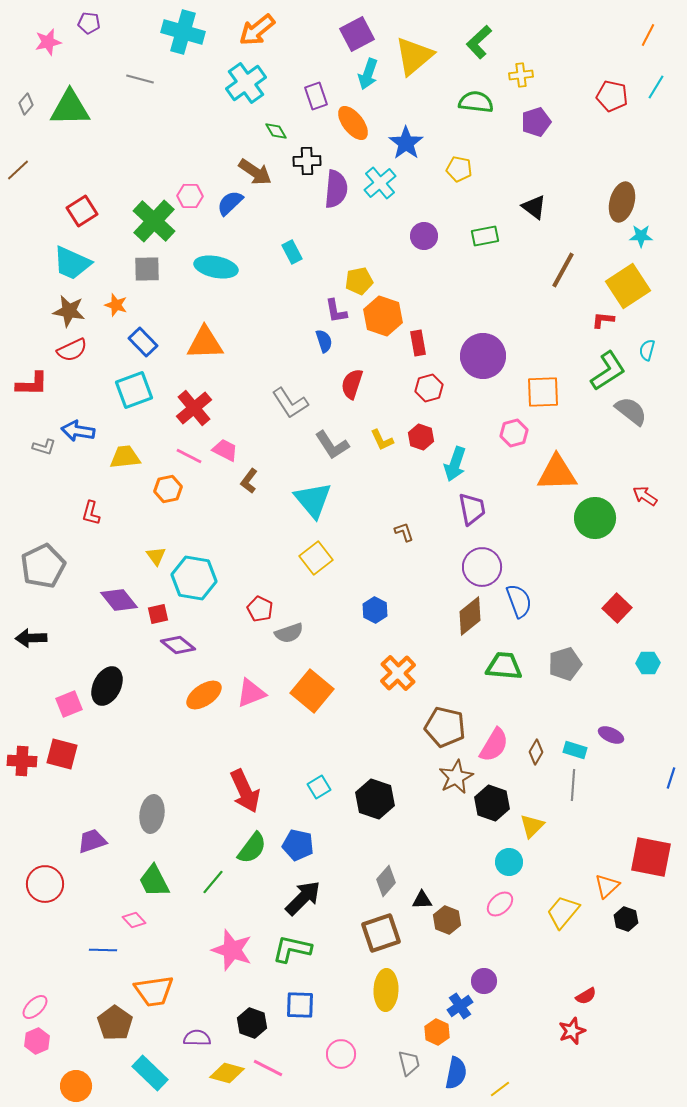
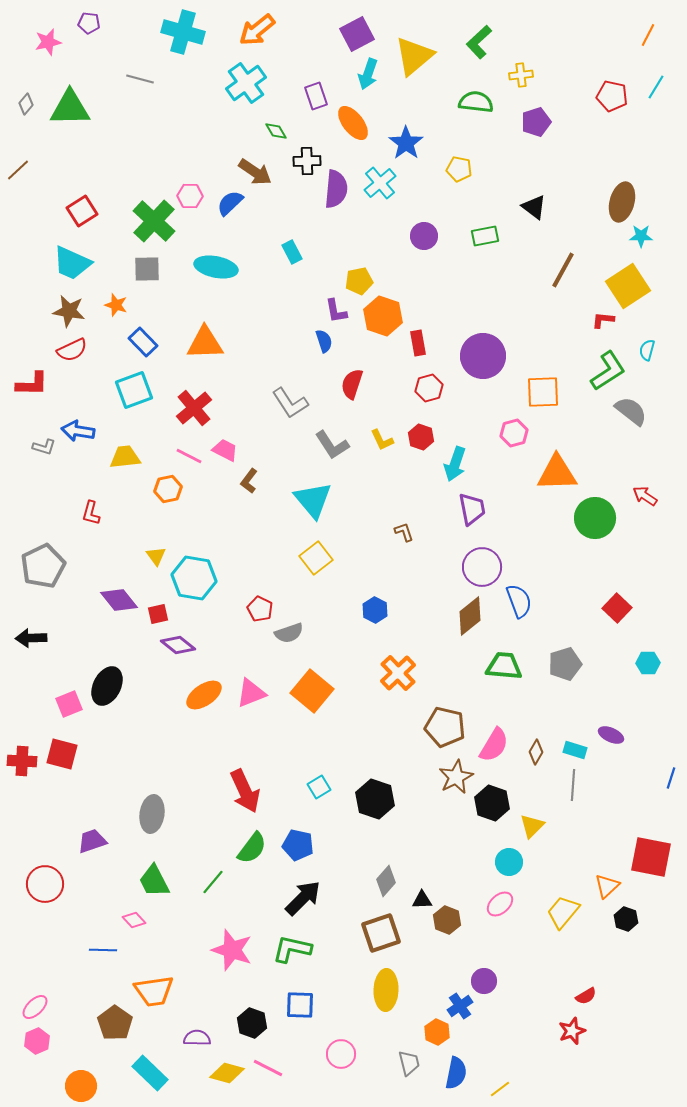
orange circle at (76, 1086): moved 5 px right
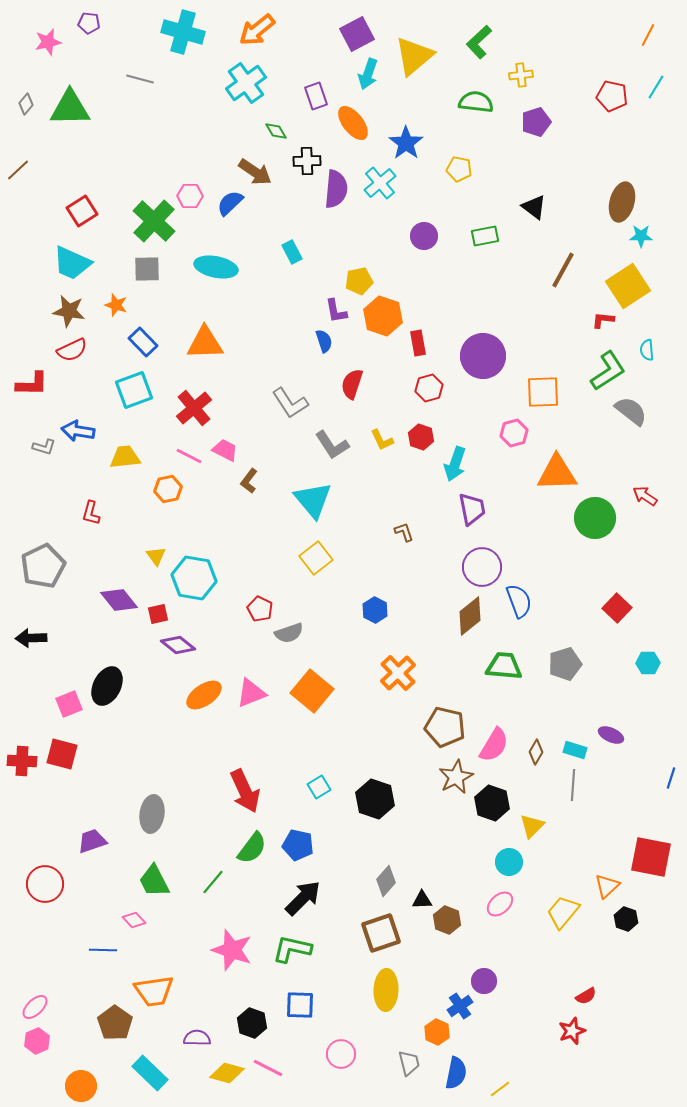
cyan semicircle at (647, 350): rotated 20 degrees counterclockwise
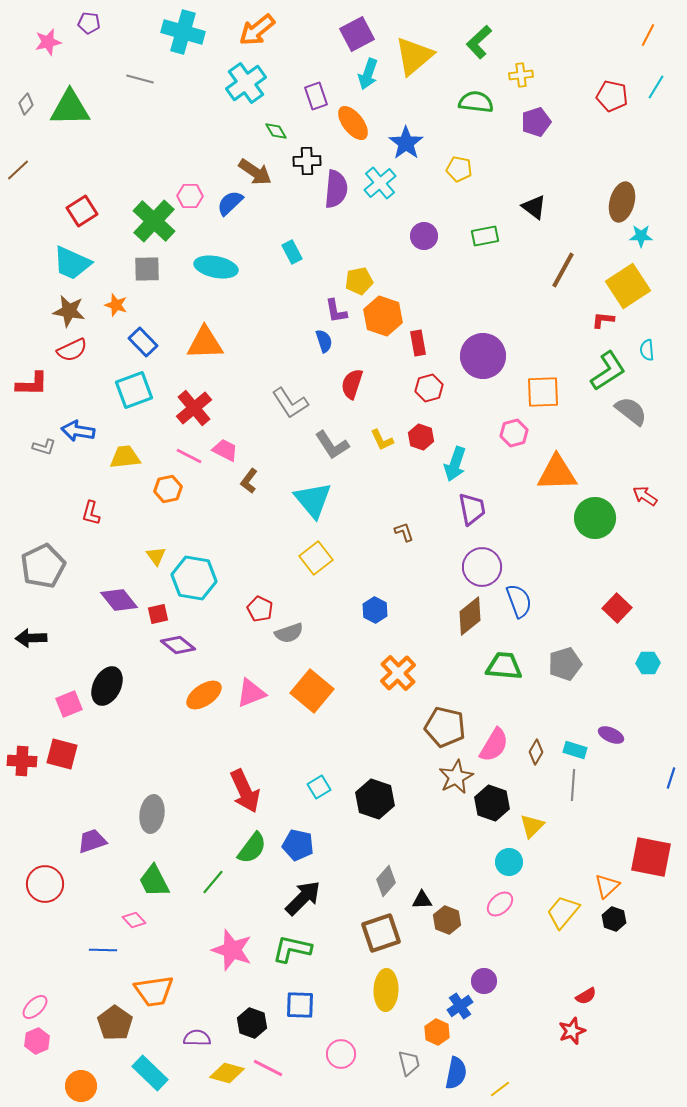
black hexagon at (626, 919): moved 12 px left
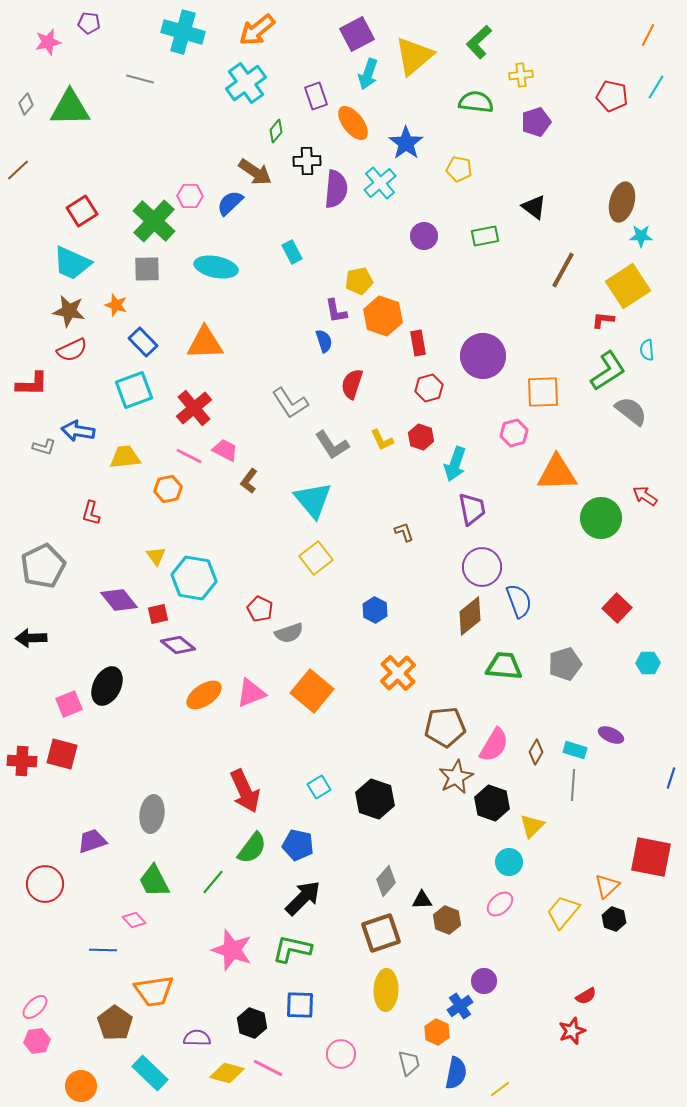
green diamond at (276, 131): rotated 70 degrees clockwise
green circle at (595, 518): moved 6 px right
brown pentagon at (445, 727): rotated 18 degrees counterclockwise
pink hexagon at (37, 1041): rotated 15 degrees clockwise
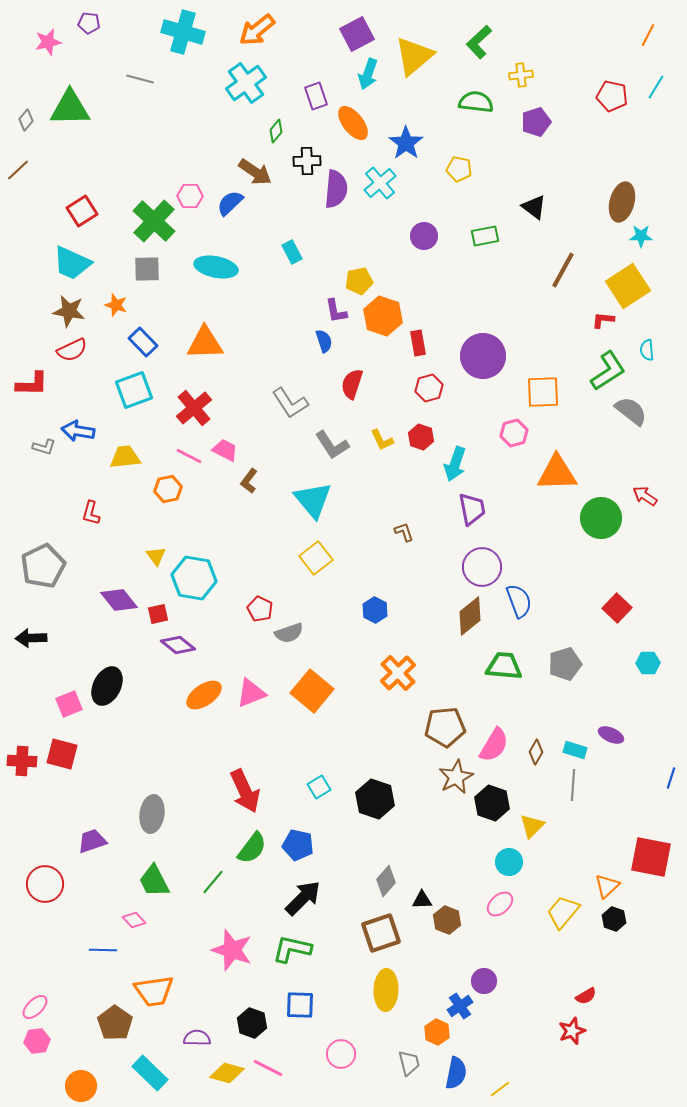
gray diamond at (26, 104): moved 16 px down
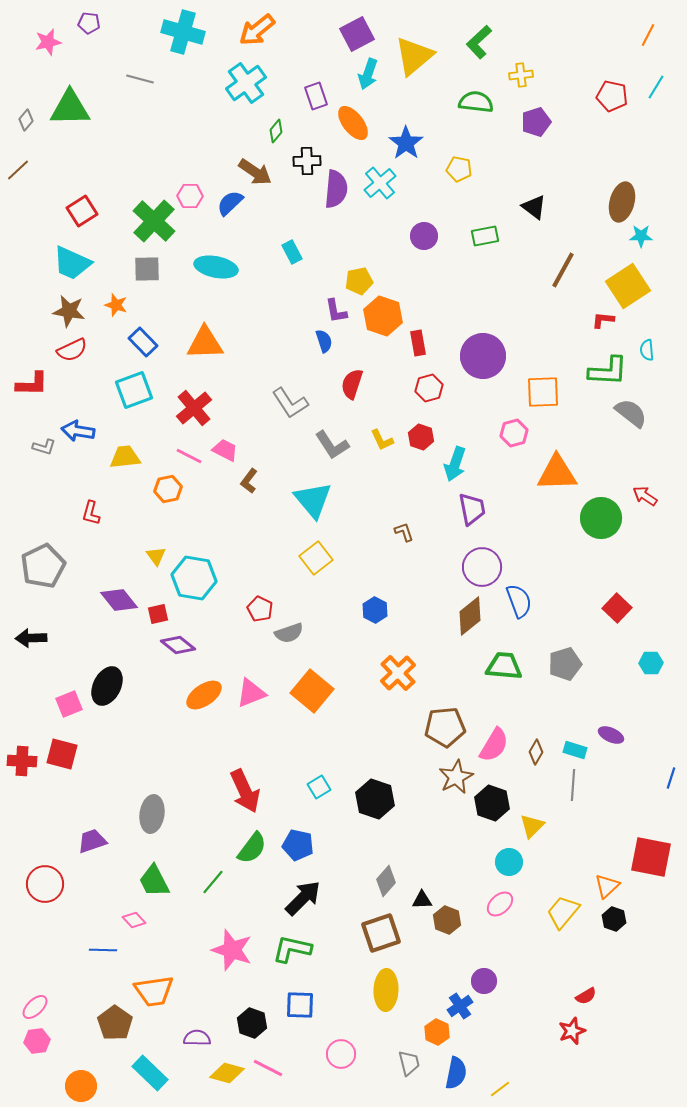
green L-shape at (608, 371): rotated 36 degrees clockwise
gray semicircle at (631, 411): moved 2 px down
cyan hexagon at (648, 663): moved 3 px right
